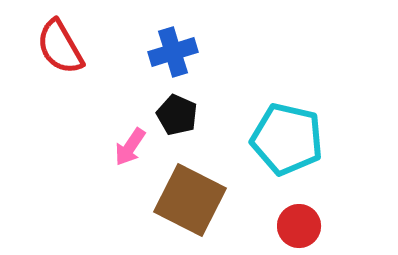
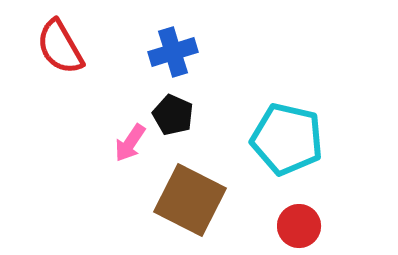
black pentagon: moved 4 px left
pink arrow: moved 4 px up
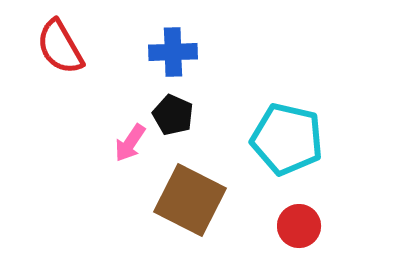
blue cross: rotated 15 degrees clockwise
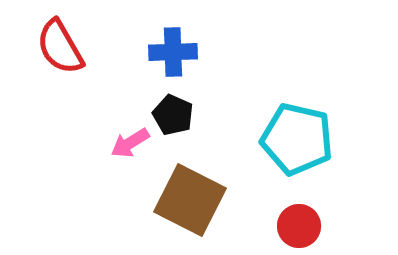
cyan pentagon: moved 10 px right
pink arrow: rotated 24 degrees clockwise
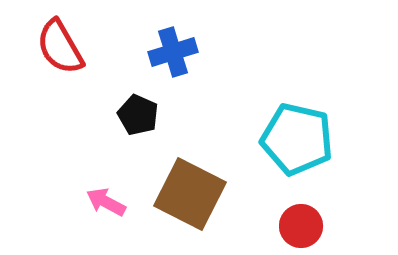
blue cross: rotated 15 degrees counterclockwise
black pentagon: moved 35 px left
pink arrow: moved 24 px left, 59 px down; rotated 60 degrees clockwise
brown square: moved 6 px up
red circle: moved 2 px right
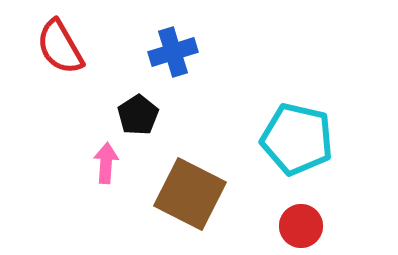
black pentagon: rotated 15 degrees clockwise
pink arrow: moved 39 px up; rotated 66 degrees clockwise
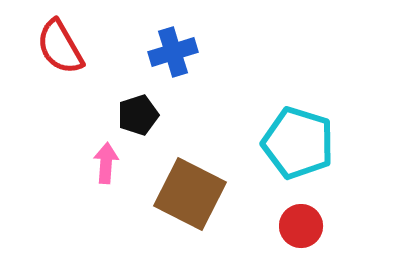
black pentagon: rotated 15 degrees clockwise
cyan pentagon: moved 1 px right, 4 px down; rotated 4 degrees clockwise
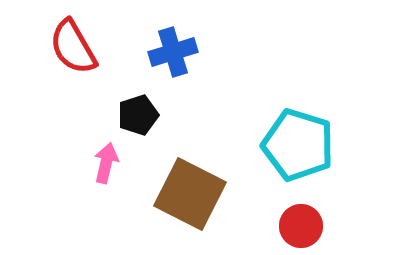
red semicircle: moved 13 px right
cyan pentagon: moved 2 px down
pink arrow: rotated 9 degrees clockwise
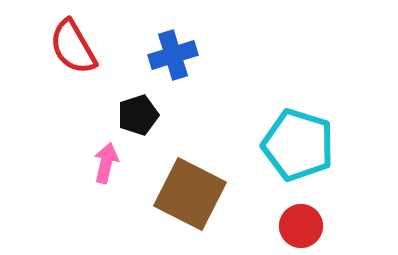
blue cross: moved 3 px down
